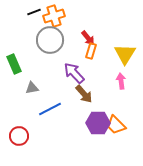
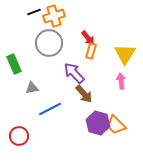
gray circle: moved 1 px left, 3 px down
purple hexagon: rotated 15 degrees clockwise
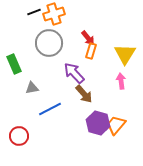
orange cross: moved 2 px up
orange trapezoid: rotated 85 degrees clockwise
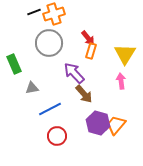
red circle: moved 38 px right
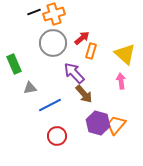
red arrow: moved 6 px left; rotated 91 degrees counterclockwise
gray circle: moved 4 px right
yellow triangle: rotated 20 degrees counterclockwise
gray triangle: moved 2 px left
blue line: moved 4 px up
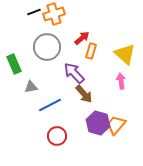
gray circle: moved 6 px left, 4 px down
gray triangle: moved 1 px right, 1 px up
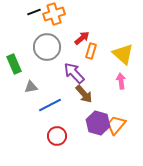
yellow triangle: moved 2 px left
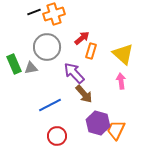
gray triangle: moved 19 px up
orange trapezoid: moved 5 px down; rotated 15 degrees counterclockwise
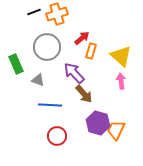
orange cross: moved 3 px right
yellow triangle: moved 2 px left, 2 px down
green rectangle: moved 2 px right
gray triangle: moved 7 px right, 12 px down; rotated 32 degrees clockwise
blue line: rotated 30 degrees clockwise
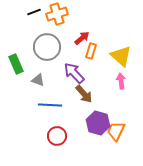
orange trapezoid: moved 1 px down
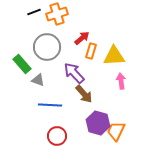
yellow triangle: moved 7 px left; rotated 45 degrees counterclockwise
green rectangle: moved 6 px right; rotated 18 degrees counterclockwise
